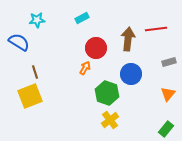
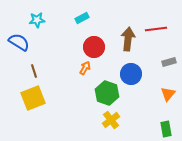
red circle: moved 2 px left, 1 px up
brown line: moved 1 px left, 1 px up
yellow square: moved 3 px right, 2 px down
yellow cross: moved 1 px right
green rectangle: rotated 49 degrees counterclockwise
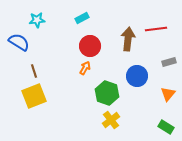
red circle: moved 4 px left, 1 px up
blue circle: moved 6 px right, 2 px down
yellow square: moved 1 px right, 2 px up
green rectangle: moved 2 px up; rotated 49 degrees counterclockwise
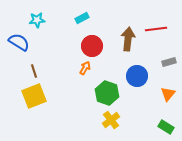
red circle: moved 2 px right
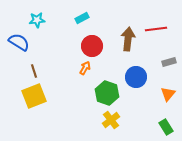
blue circle: moved 1 px left, 1 px down
green rectangle: rotated 28 degrees clockwise
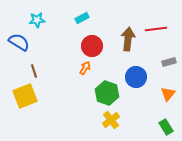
yellow square: moved 9 px left
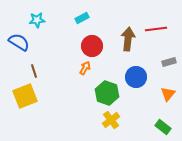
green rectangle: moved 3 px left; rotated 21 degrees counterclockwise
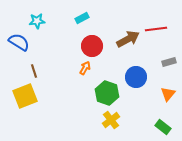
cyan star: moved 1 px down
brown arrow: rotated 55 degrees clockwise
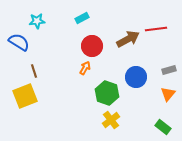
gray rectangle: moved 8 px down
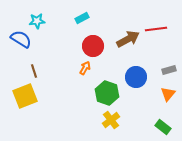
blue semicircle: moved 2 px right, 3 px up
red circle: moved 1 px right
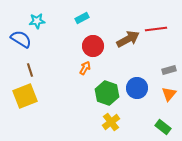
brown line: moved 4 px left, 1 px up
blue circle: moved 1 px right, 11 px down
orange triangle: moved 1 px right
yellow cross: moved 2 px down
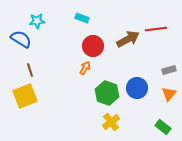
cyan rectangle: rotated 48 degrees clockwise
